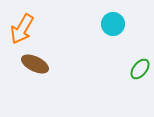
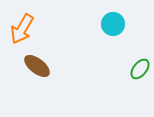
brown ellipse: moved 2 px right, 2 px down; rotated 12 degrees clockwise
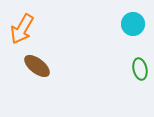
cyan circle: moved 20 px right
green ellipse: rotated 50 degrees counterclockwise
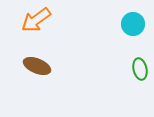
orange arrow: moved 14 px right, 9 px up; rotated 24 degrees clockwise
brown ellipse: rotated 16 degrees counterclockwise
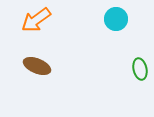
cyan circle: moved 17 px left, 5 px up
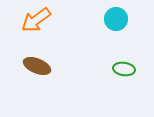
green ellipse: moved 16 px left; rotated 70 degrees counterclockwise
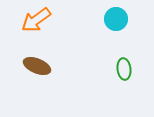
green ellipse: rotated 75 degrees clockwise
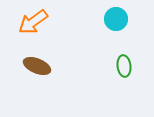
orange arrow: moved 3 px left, 2 px down
green ellipse: moved 3 px up
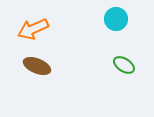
orange arrow: moved 7 px down; rotated 12 degrees clockwise
green ellipse: moved 1 px up; rotated 50 degrees counterclockwise
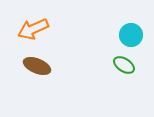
cyan circle: moved 15 px right, 16 px down
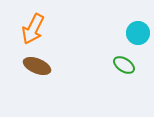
orange arrow: rotated 40 degrees counterclockwise
cyan circle: moved 7 px right, 2 px up
